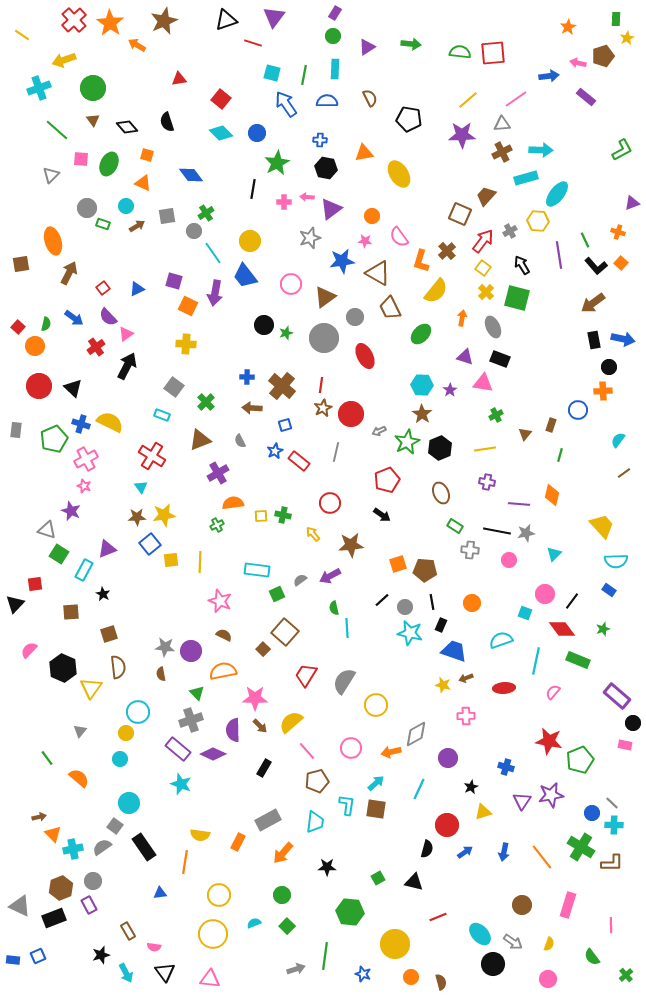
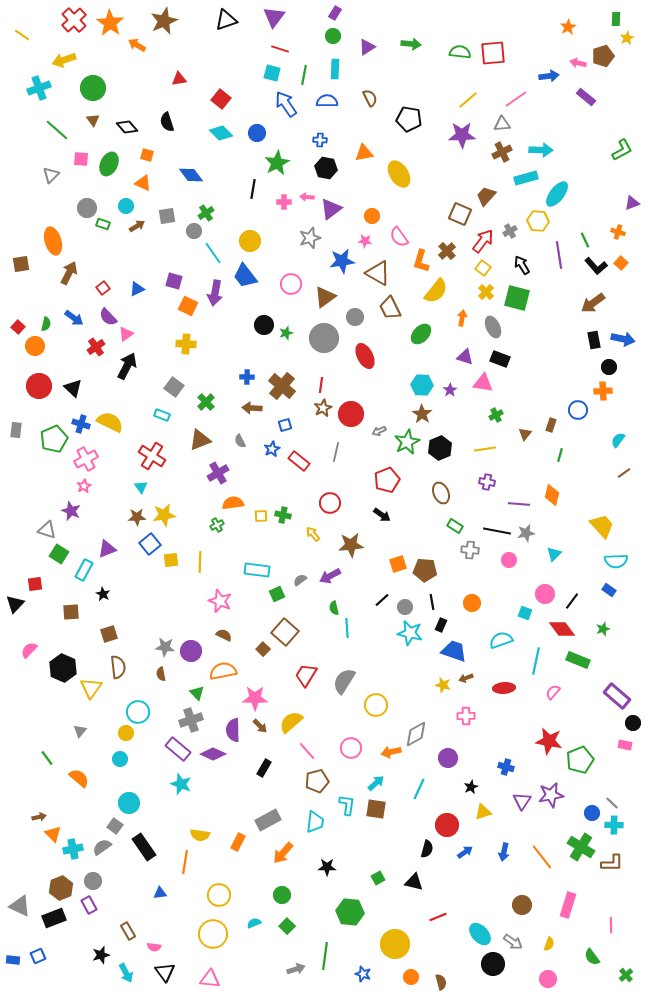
red line at (253, 43): moved 27 px right, 6 px down
blue star at (275, 451): moved 3 px left, 2 px up
pink star at (84, 486): rotated 24 degrees clockwise
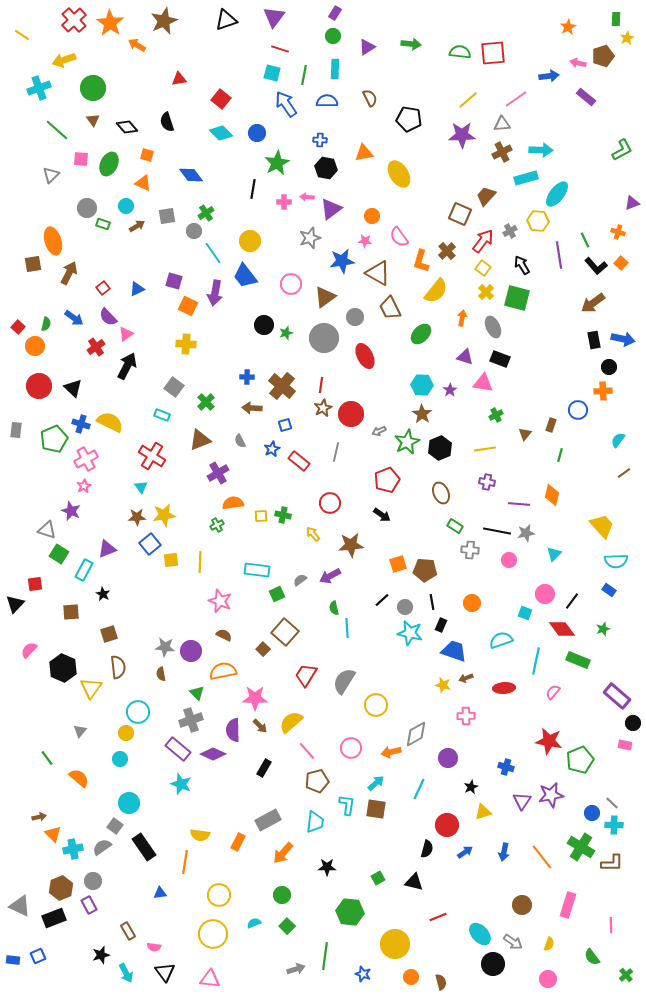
brown square at (21, 264): moved 12 px right
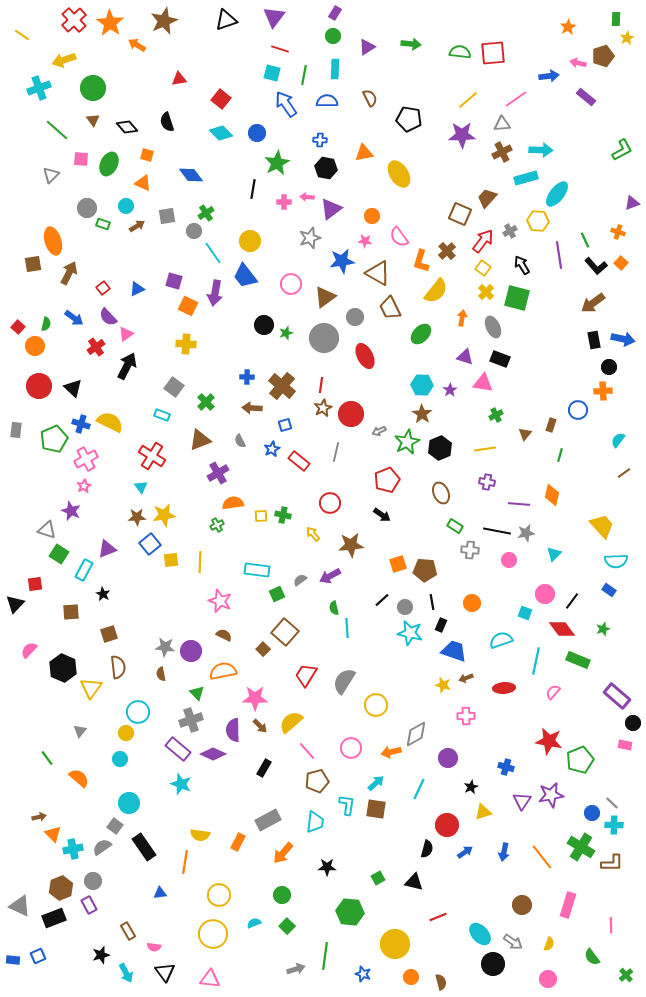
brown trapezoid at (486, 196): moved 1 px right, 2 px down
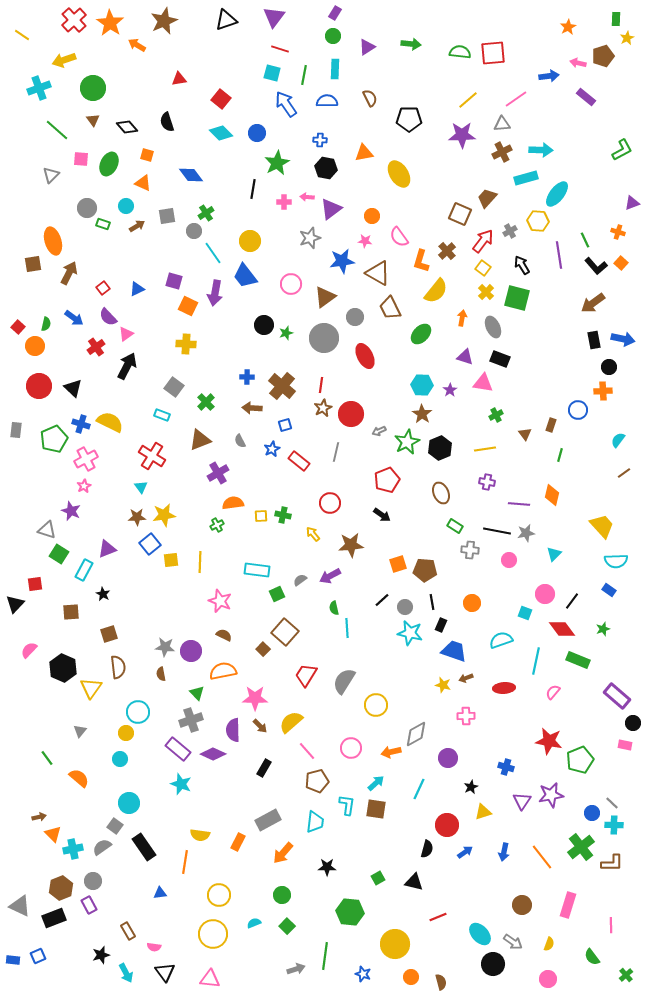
black pentagon at (409, 119): rotated 10 degrees counterclockwise
brown triangle at (525, 434): rotated 16 degrees counterclockwise
green cross at (581, 847): rotated 20 degrees clockwise
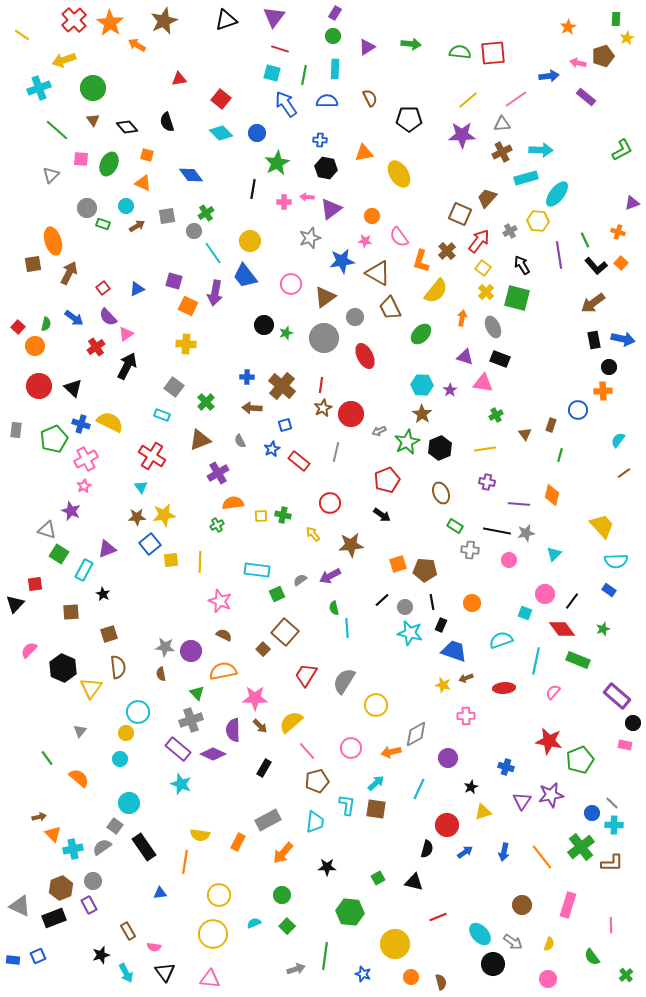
red arrow at (483, 241): moved 4 px left
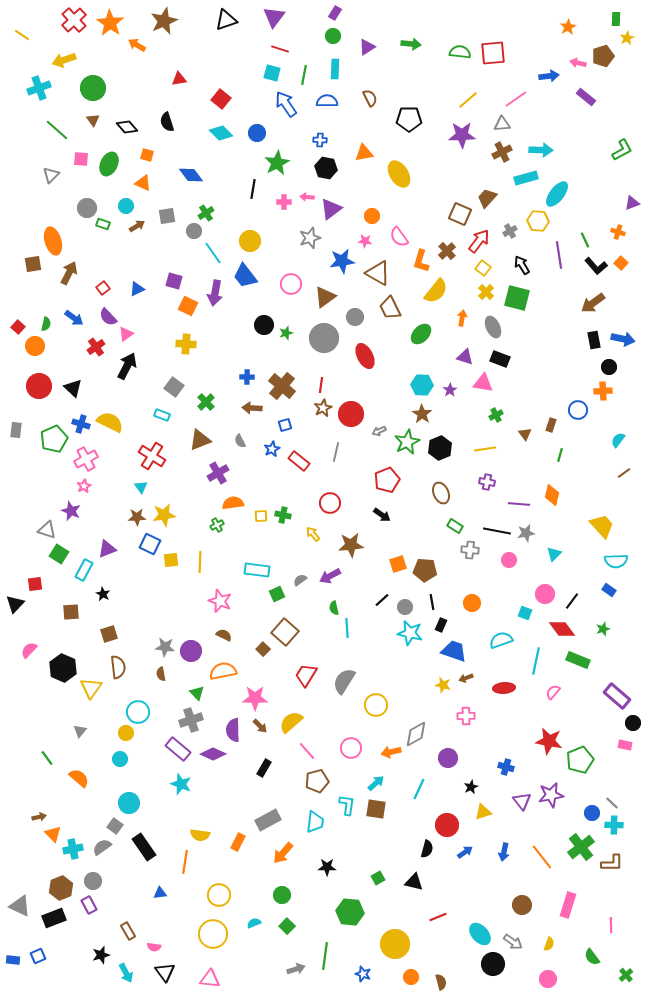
blue square at (150, 544): rotated 25 degrees counterclockwise
purple triangle at (522, 801): rotated 12 degrees counterclockwise
